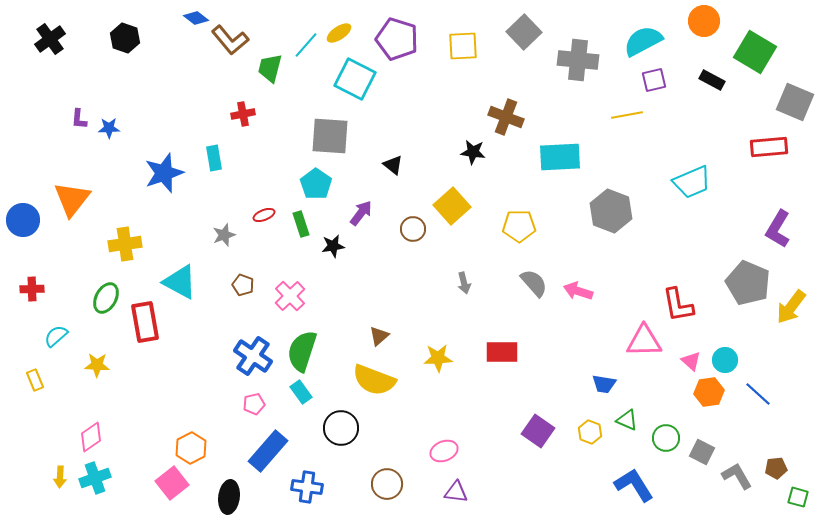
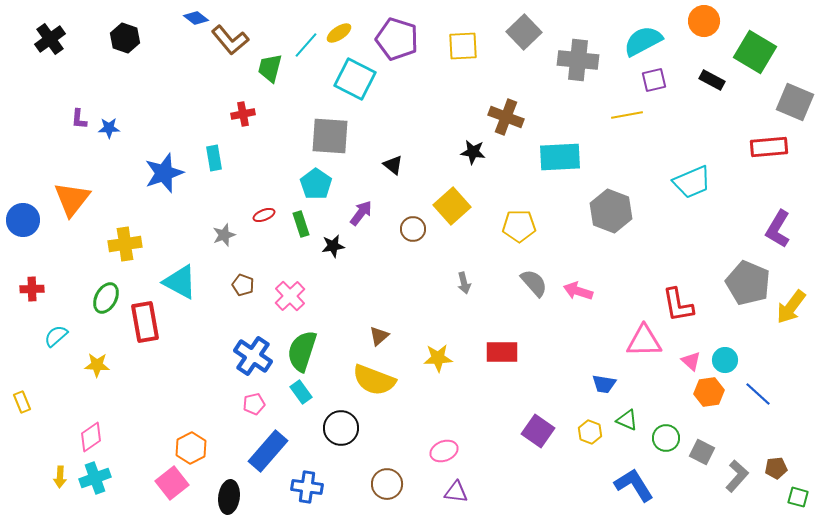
yellow rectangle at (35, 380): moved 13 px left, 22 px down
gray L-shape at (737, 476): rotated 72 degrees clockwise
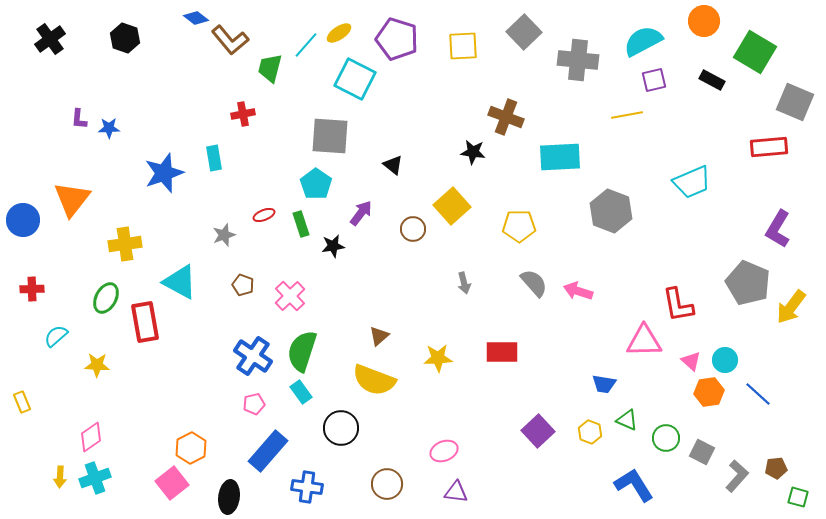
purple square at (538, 431): rotated 12 degrees clockwise
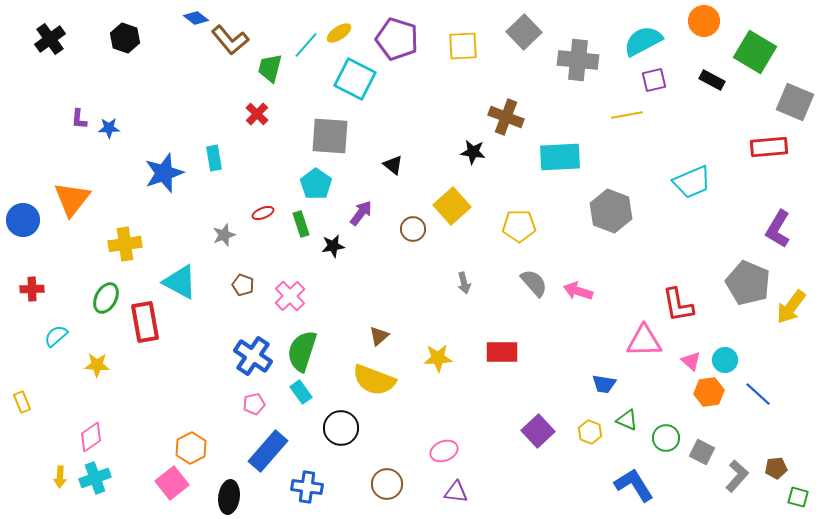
red cross at (243, 114): moved 14 px right; rotated 35 degrees counterclockwise
red ellipse at (264, 215): moved 1 px left, 2 px up
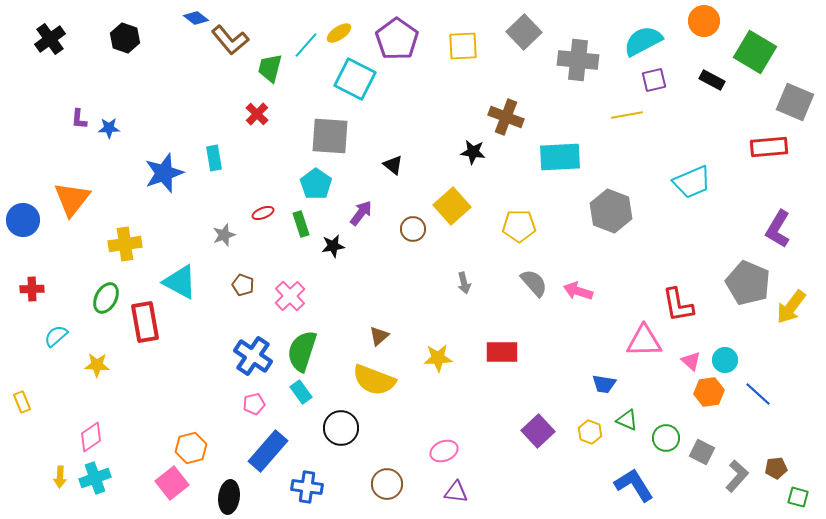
purple pentagon at (397, 39): rotated 18 degrees clockwise
orange hexagon at (191, 448): rotated 12 degrees clockwise
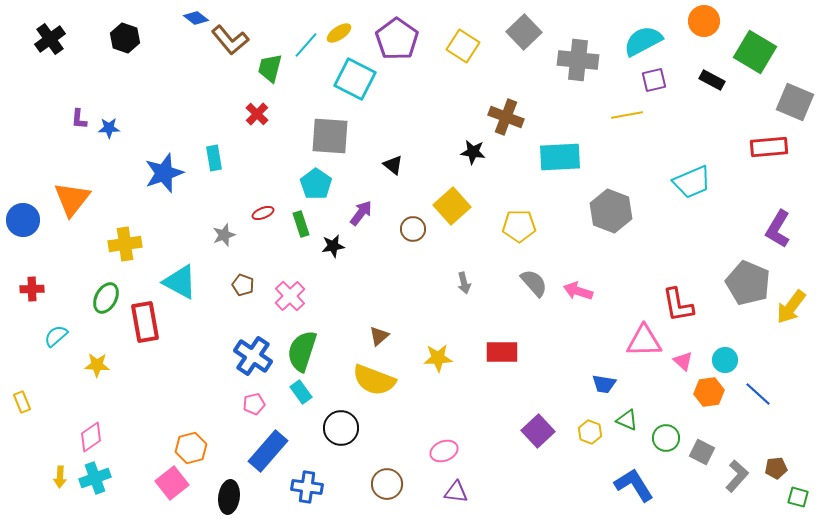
yellow square at (463, 46): rotated 36 degrees clockwise
pink triangle at (691, 361): moved 8 px left
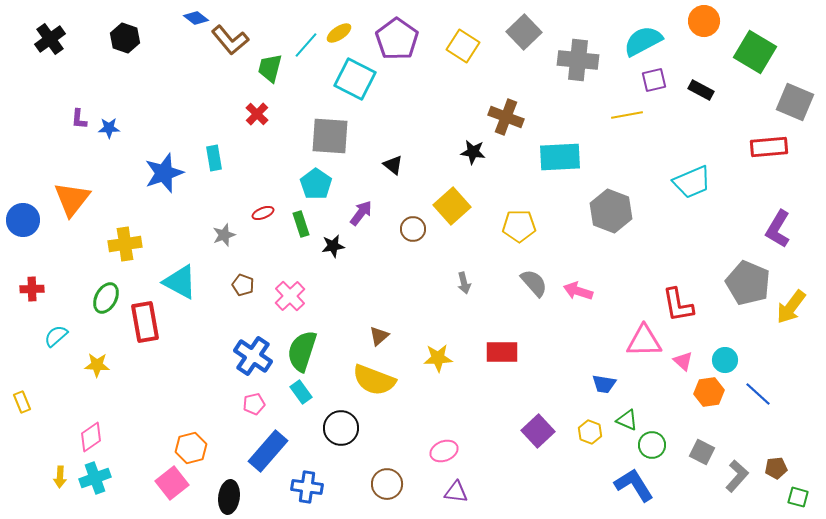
black rectangle at (712, 80): moved 11 px left, 10 px down
green circle at (666, 438): moved 14 px left, 7 px down
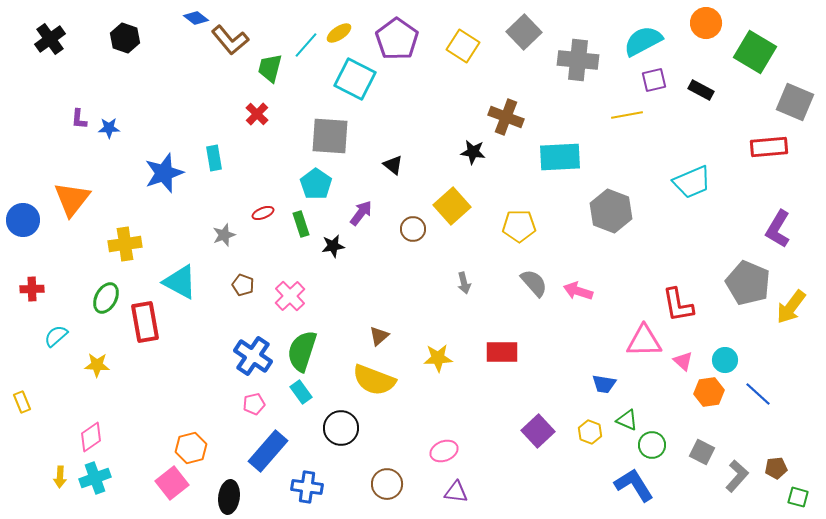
orange circle at (704, 21): moved 2 px right, 2 px down
